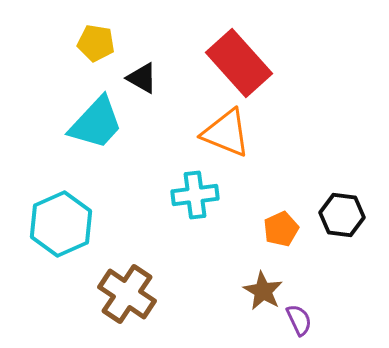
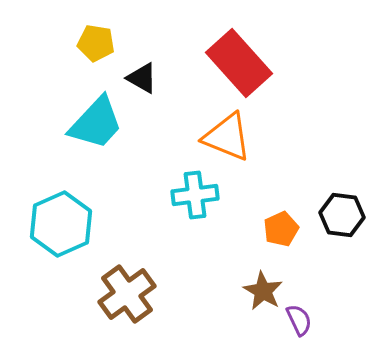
orange triangle: moved 1 px right, 4 px down
brown cross: rotated 20 degrees clockwise
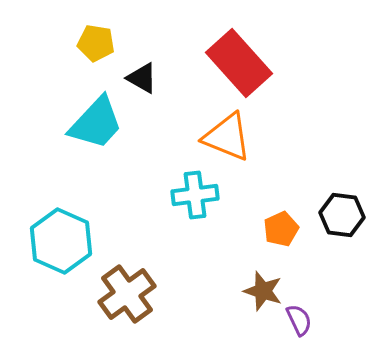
cyan hexagon: moved 17 px down; rotated 12 degrees counterclockwise
brown star: rotated 12 degrees counterclockwise
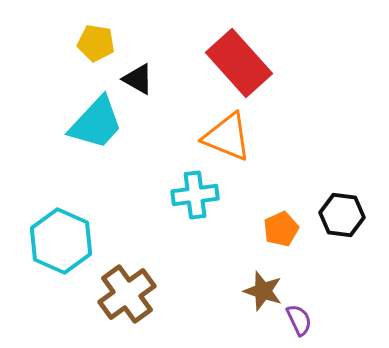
black triangle: moved 4 px left, 1 px down
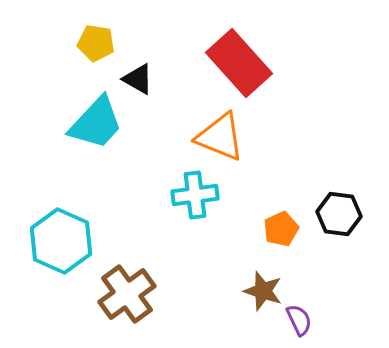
orange triangle: moved 7 px left
black hexagon: moved 3 px left, 1 px up
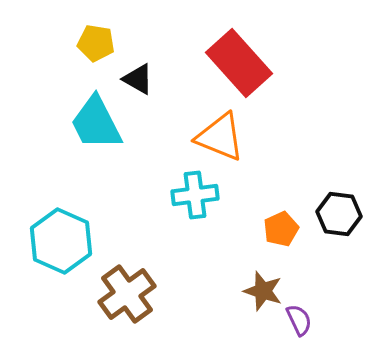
cyan trapezoid: rotated 110 degrees clockwise
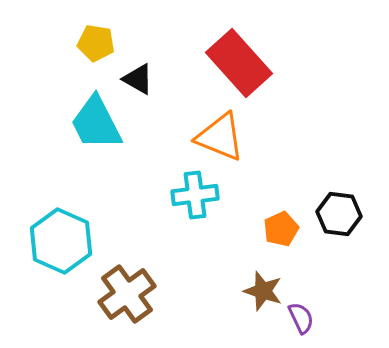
purple semicircle: moved 2 px right, 2 px up
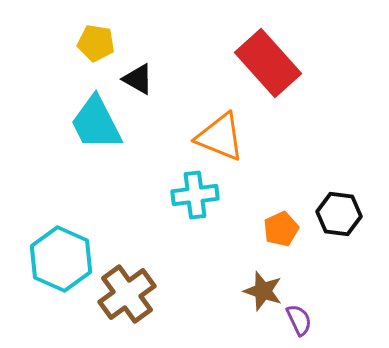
red rectangle: moved 29 px right
cyan hexagon: moved 18 px down
purple semicircle: moved 2 px left, 2 px down
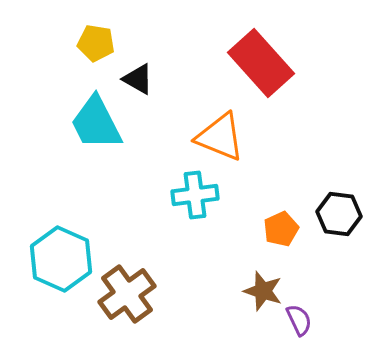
red rectangle: moved 7 px left
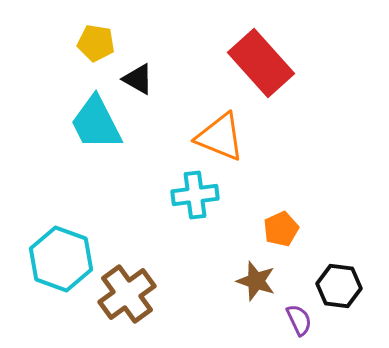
black hexagon: moved 72 px down
cyan hexagon: rotated 4 degrees counterclockwise
brown star: moved 7 px left, 10 px up
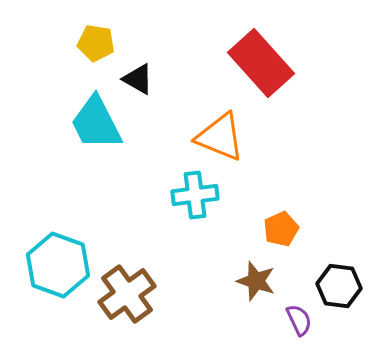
cyan hexagon: moved 3 px left, 6 px down
